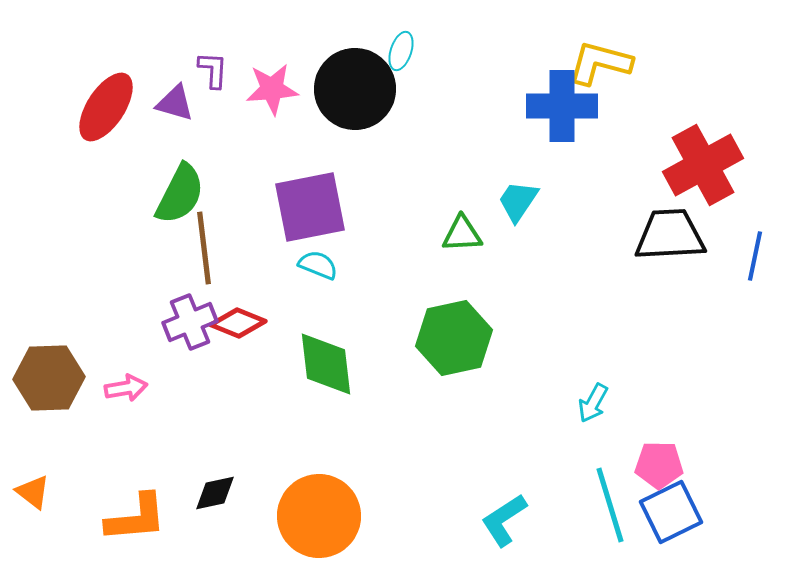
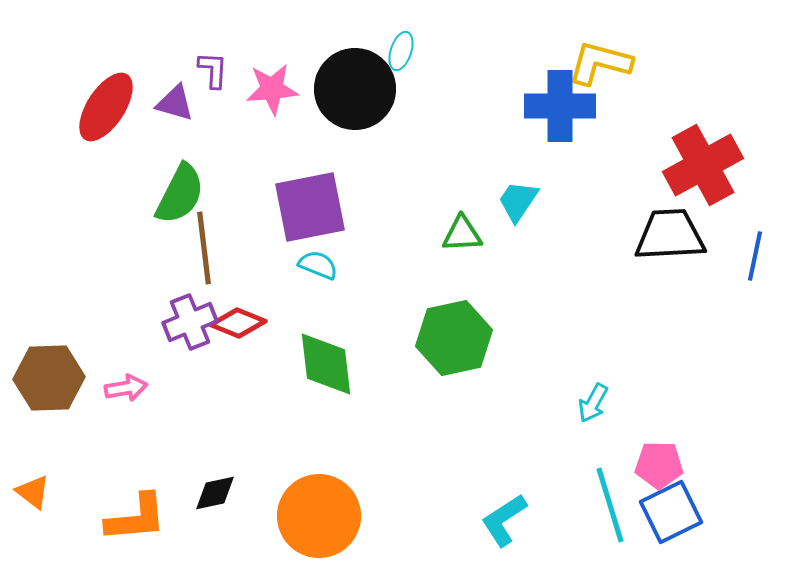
blue cross: moved 2 px left
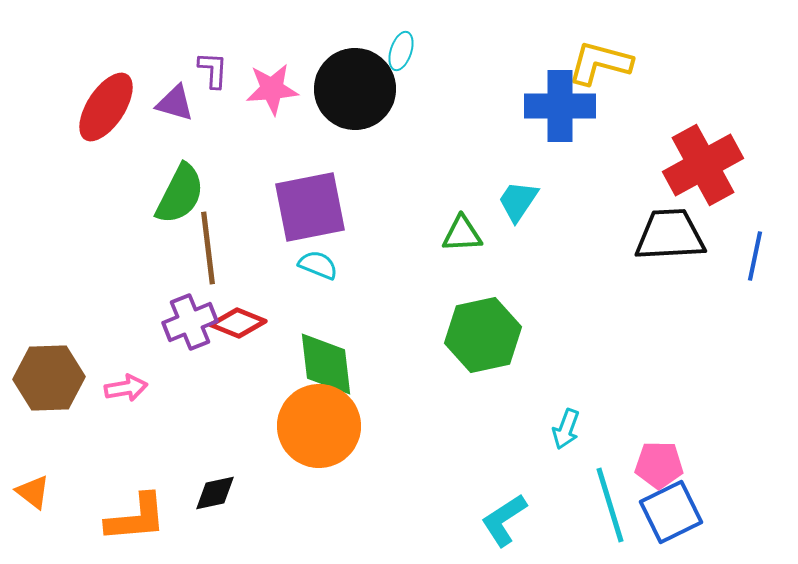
brown line: moved 4 px right
green hexagon: moved 29 px right, 3 px up
cyan arrow: moved 27 px left, 26 px down; rotated 9 degrees counterclockwise
orange circle: moved 90 px up
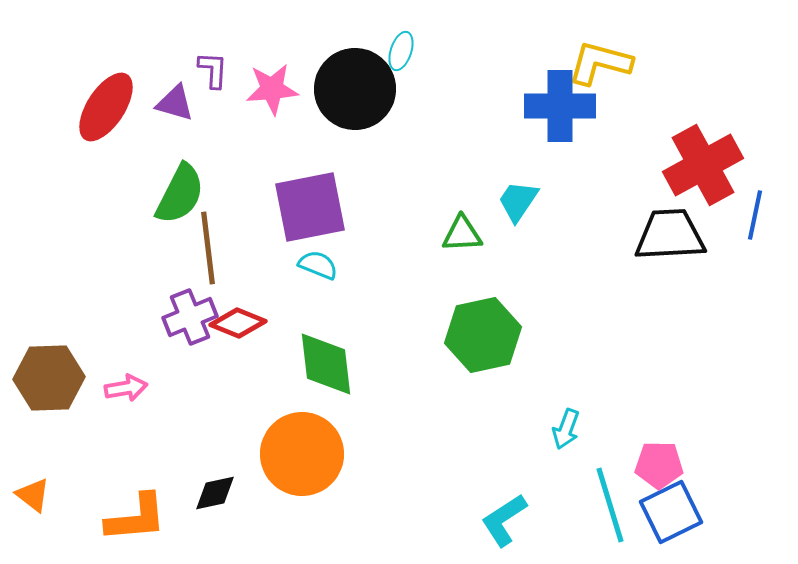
blue line: moved 41 px up
purple cross: moved 5 px up
orange circle: moved 17 px left, 28 px down
orange triangle: moved 3 px down
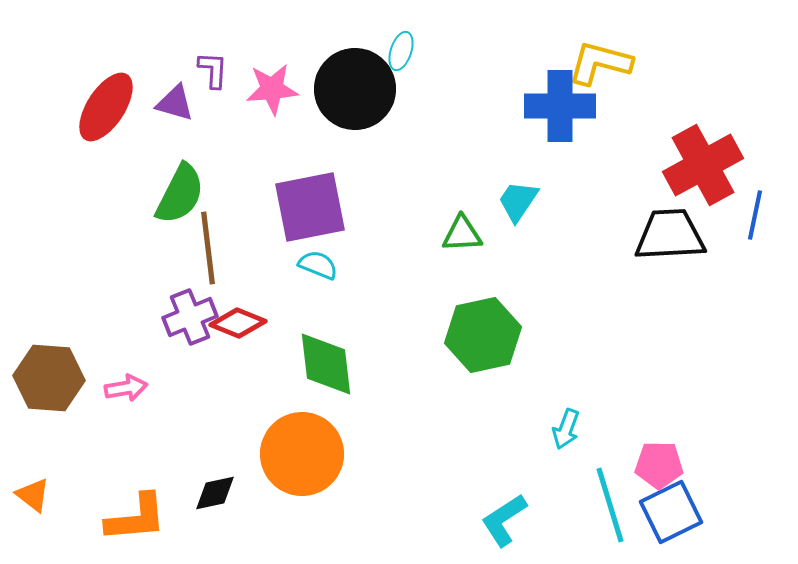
brown hexagon: rotated 6 degrees clockwise
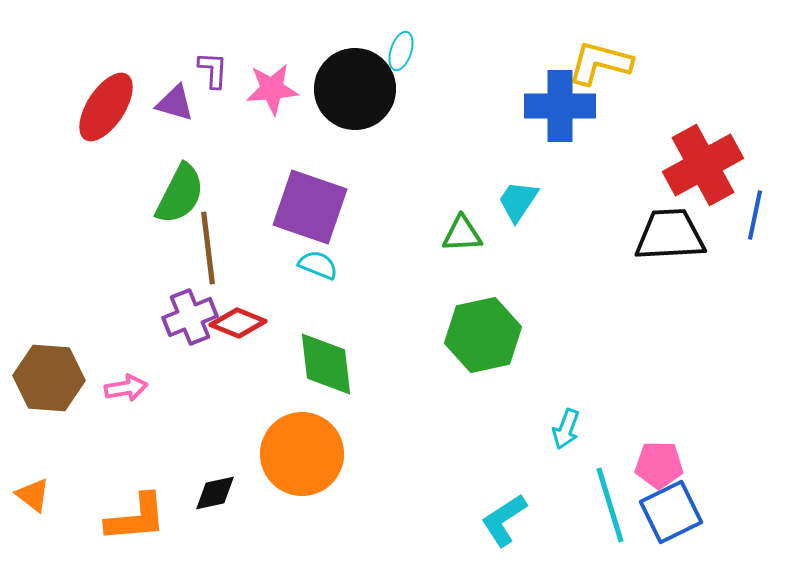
purple square: rotated 30 degrees clockwise
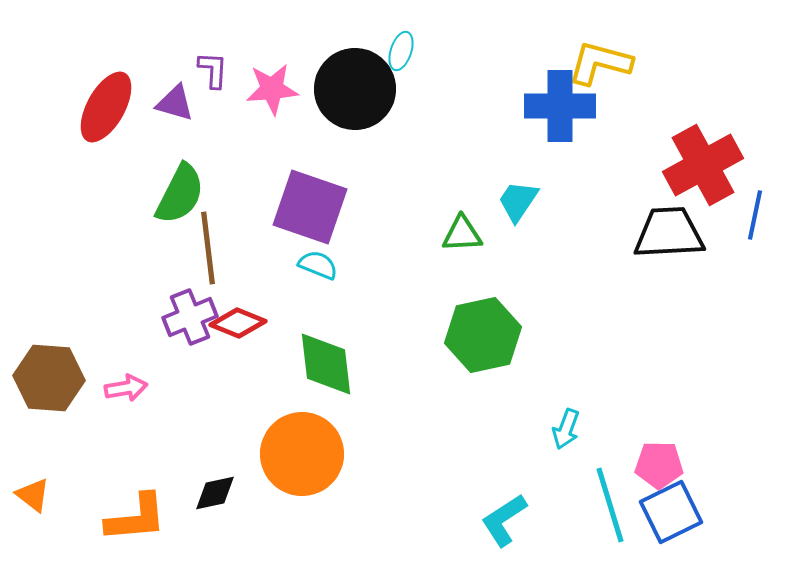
red ellipse: rotated 4 degrees counterclockwise
black trapezoid: moved 1 px left, 2 px up
